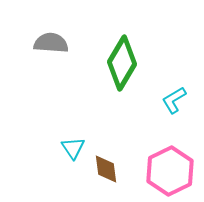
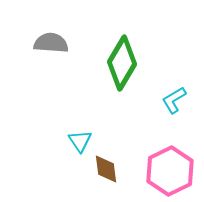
cyan triangle: moved 7 px right, 7 px up
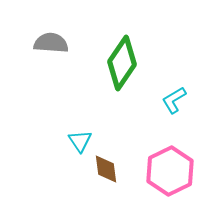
green diamond: rotated 4 degrees clockwise
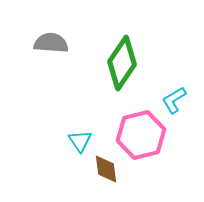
pink hexagon: moved 29 px left, 36 px up; rotated 12 degrees clockwise
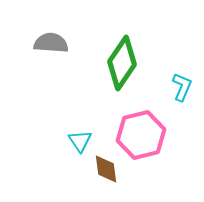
cyan L-shape: moved 8 px right, 13 px up; rotated 144 degrees clockwise
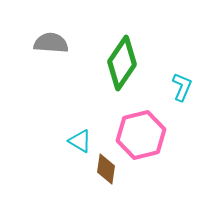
cyan triangle: rotated 25 degrees counterclockwise
brown diamond: rotated 16 degrees clockwise
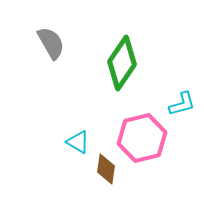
gray semicircle: rotated 56 degrees clockwise
cyan L-shape: moved 17 px down; rotated 52 degrees clockwise
pink hexagon: moved 1 px right, 3 px down
cyan triangle: moved 2 px left, 1 px down
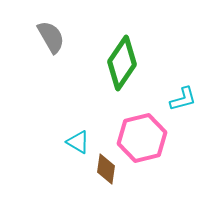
gray semicircle: moved 6 px up
cyan L-shape: moved 1 px right, 5 px up
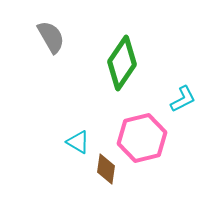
cyan L-shape: rotated 12 degrees counterclockwise
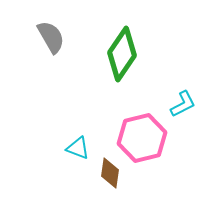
green diamond: moved 9 px up
cyan L-shape: moved 5 px down
cyan triangle: moved 6 px down; rotated 10 degrees counterclockwise
brown diamond: moved 4 px right, 4 px down
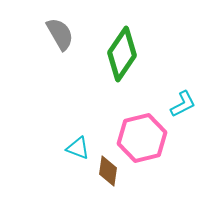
gray semicircle: moved 9 px right, 3 px up
brown diamond: moved 2 px left, 2 px up
